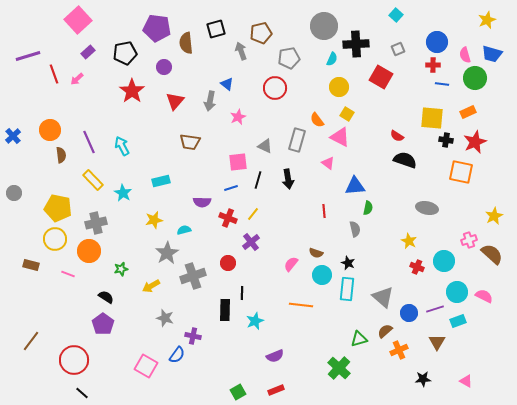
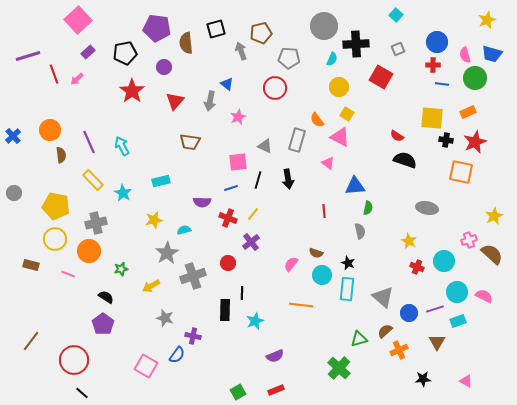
gray pentagon at (289, 58): rotated 15 degrees clockwise
yellow pentagon at (58, 208): moved 2 px left, 2 px up
gray semicircle at (355, 229): moved 5 px right, 2 px down
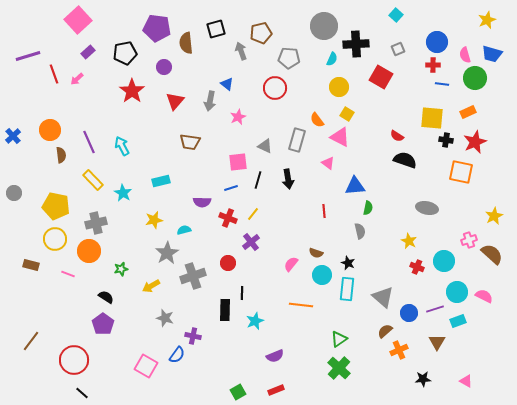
green triangle at (359, 339): moved 20 px left; rotated 18 degrees counterclockwise
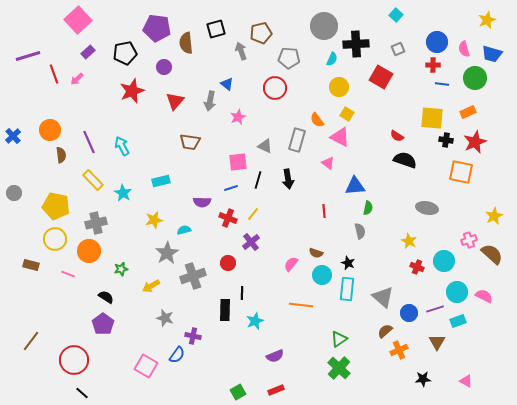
pink semicircle at (465, 55): moved 1 px left, 6 px up
red star at (132, 91): rotated 15 degrees clockwise
